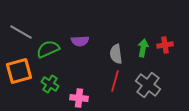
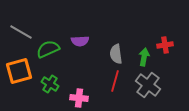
green arrow: moved 1 px right, 9 px down
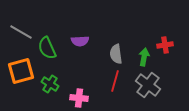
green semicircle: moved 1 px left, 1 px up; rotated 90 degrees counterclockwise
orange square: moved 2 px right
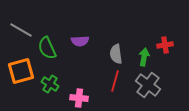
gray line: moved 2 px up
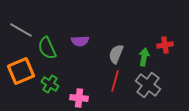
gray semicircle: rotated 30 degrees clockwise
orange square: rotated 8 degrees counterclockwise
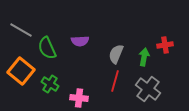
orange square: rotated 28 degrees counterclockwise
gray cross: moved 4 px down
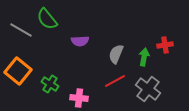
green semicircle: moved 29 px up; rotated 15 degrees counterclockwise
orange square: moved 3 px left
red line: rotated 45 degrees clockwise
